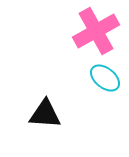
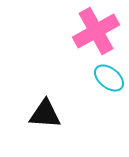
cyan ellipse: moved 4 px right
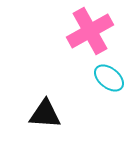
pink cross: moved 6 px left
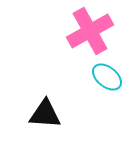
cyan ellipse: moved 2 px left, 1 px up
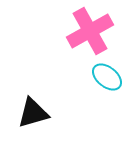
black triangle: moved 12 px left, 1 px up; rotated 20 degrees counterclockwise
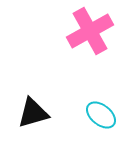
cyan ellipse: moved 6 px left, 38 px down
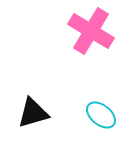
pink cross: moved 1 px right; rotated 30 degrees counterclockwise
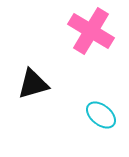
black triangle: moved 29 px up
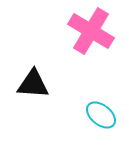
black triangle: rotated 20 degrees clockwise
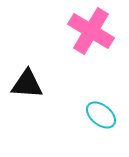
black triangle: moved 6 px left
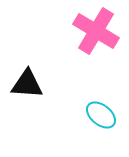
pink cross: moved 5 px right
